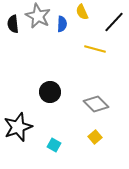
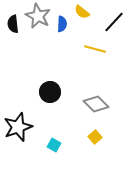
yellow semicircle: rotated 28 degrees counterclockwise
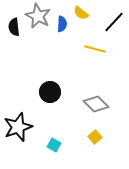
yellow semicircle: moved 1 px left, 1 px down
black semicircle: moved 1 px right, 3 px down
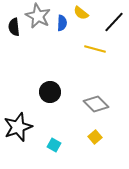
blue semicircle: moved 1 px up
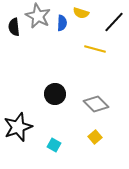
yellow semicircle: rotated 21 degrees counterclockwise
black circle: moved 5 px right, 2 px down
